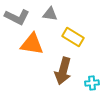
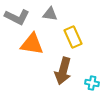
yellow rectangle: rotated 35 degrees clockwise
cyan cross: rotated 16 degrees clockwise
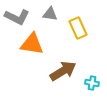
yellow rectangle: moved 5 px right, 9 px up
brown arrow: rotated 136 degrees counterclockwise
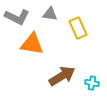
brown arrow: moved 1 px left, 5 px down
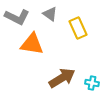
gray triangle: rotated 28 degrees clockwise
brown arrow: moved 2 px down
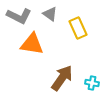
gray L-shape: moved 2 px right, 1 px up
brown arrow: rotated 24 degrees counterclockwise
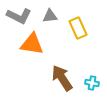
gray triangle: moved 2 px down; rotated 42 degrees counterclockwise
brown arrow: rotated 68 degrees counterclockwise
